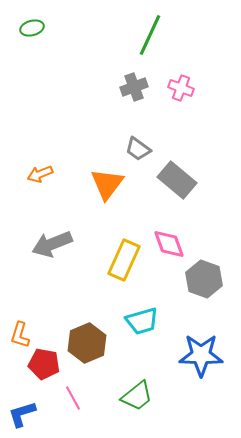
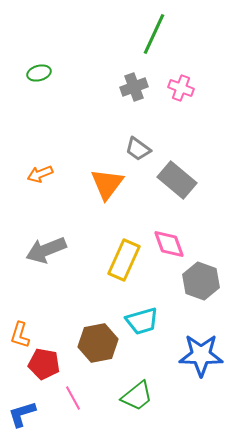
green ellipse: moved 7 px right, 45 px down
green line: moved 4 px right, 1 px up
gray arrow: moved 6 px left, 6 px down
gray hexagon: moved 3 px left, 2 px down
brown hexagon: moved 11 px right; rotated 12 degrees clockwise
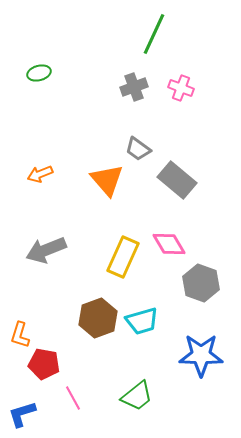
orange triangle: moved 4 px up; rotated 18 degrees counterclockwise
pink diamond: rotated 12 degrees counterclockwise
yellow rectangle: moved 1 px left, 3 px up
gray hexagon: moved 2 px down
brown hexagon: moved 25 px up; rotated 9 degrees counterclockwise
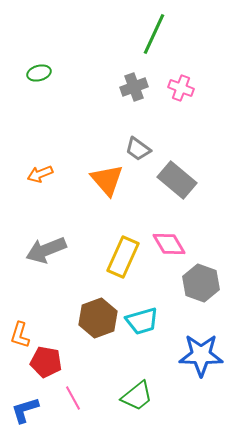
red pentagon: moved 2 px right, 2 px up
blue L-shape: moved 3 px right, 4 px up
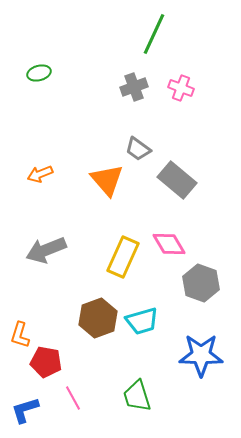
green trapezoid: rotated 112 degrees clockwise
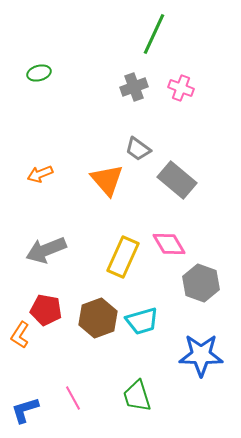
orange L-shape: rotated 16 degrees clockwise
red pentagon: moved 52 px up
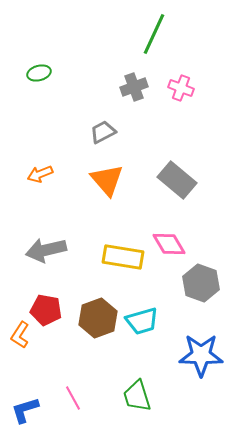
gray trapezoid: moved 35 px left, 17 px up; rotated 116 degrees clockwise
gray arrow: rotated 9 degrees clockwise
yellow rectangle: rotated 75 degrees clockwise
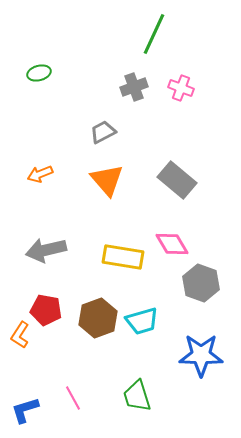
pink diamond: moved 3 px right
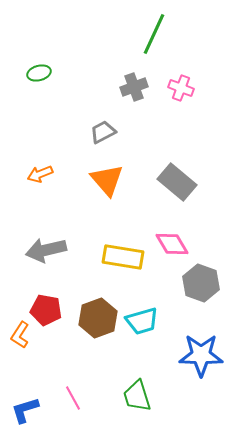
gray rectangle: moved 2 px down
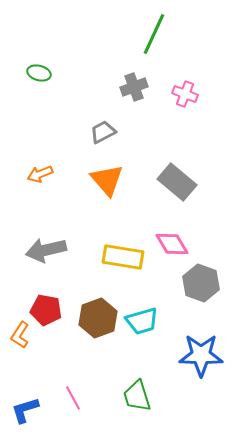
green ellipse: rotated 30 degrees clockwise
pink cross: moved 4 px right, 6 px down
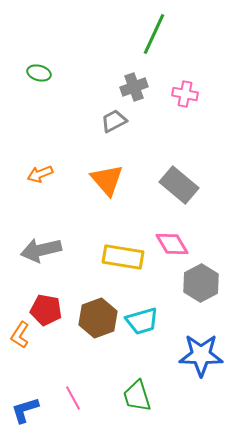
pink cross: rotated 10 degrees counterclockwise
gray trapezoid: moved 11 px right, 11 px up
gray rectangle: moved 2 px right, 3 px down
gray arrow: moved 5 px left
gray hexagon: rotated 12 degrees clockwise
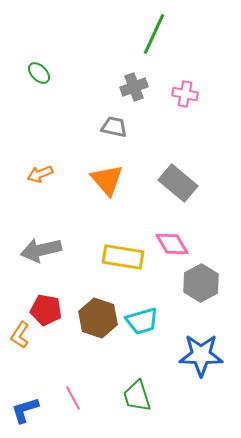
green ellipse: rotated 30 degrees clockwise
gray trapezoid: moved 6 px down; rotated 40 degrees clockwise
gray rectangle: moved 1 px left, 2 px up
brown hexagon: rotated 21 degrees counterclockwise
